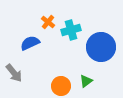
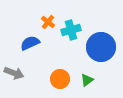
gray arrow: rotated 30 degrees counterclockwise
green triangle: moved 1 px right, 1 px up
orange circle: moved 1 px left, 7 px up
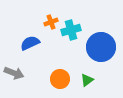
orange cross: moved 3 px right; rotated 32 degrees clockwise
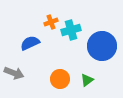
blue circle: moved 1 px right, 1 px up
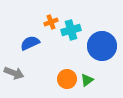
orange circle: moved 7 px right
